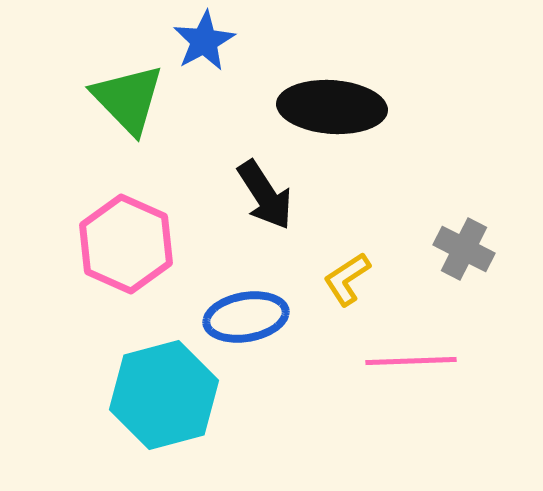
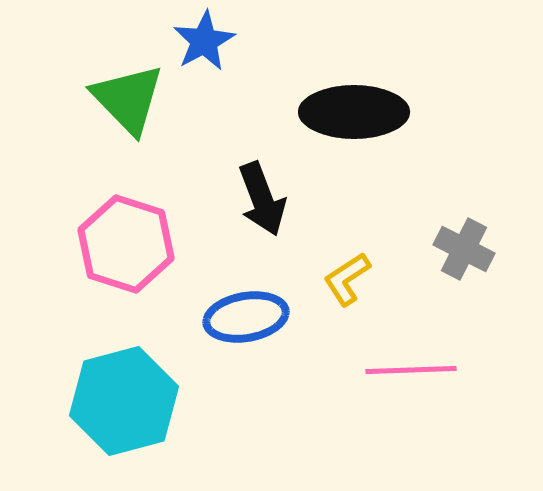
black ellipse: moved 22 px right, 5 px down; rotated 4 degrees counterclockwise
black arrow: moved 3 px left, 4 px down; rotated 12 degrees clockwise
pink hexagon: rotated 6 degrees counterclockwise
pink line: moved 9 px down
cyan hexagon: moved 40 px left, 6 px down
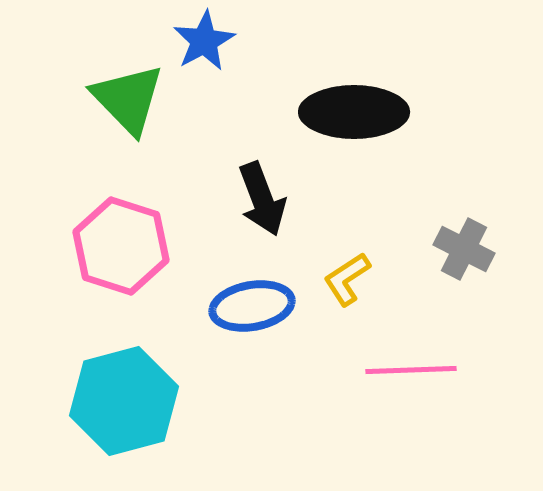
pink hexagon: moved 5 px left, 2 px down
blue ellipse: moved 6 px right, 11 px up
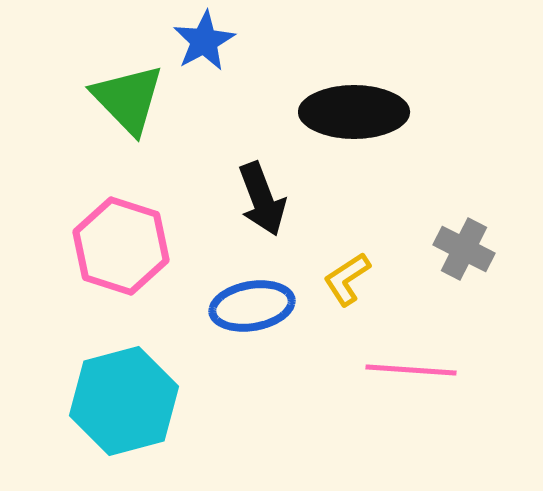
pink line: rotated 6 degrees clockwise
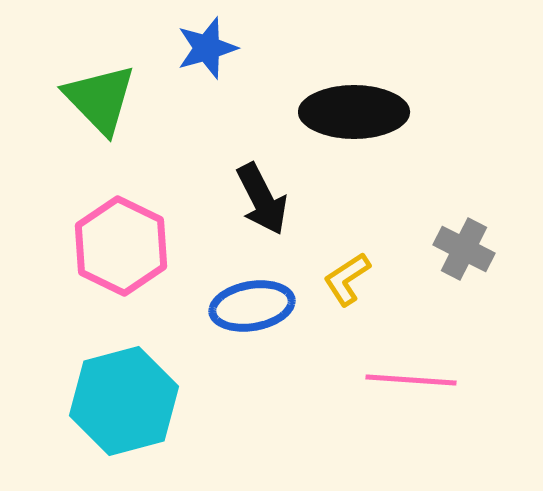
blue star: moved 3 px right, 7 px down; rotated 12 degrees clockwise
green triangle: moved 28 px left
black arrow: rotated 6 degrees counterclockwise
pink hexagon: rotated 8 degrees clockwise
pink line: moved 10 px down
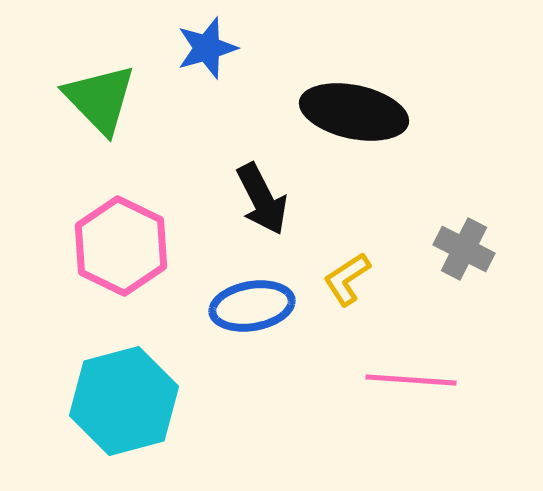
black ellipse: rotated 12 degrees clockwise
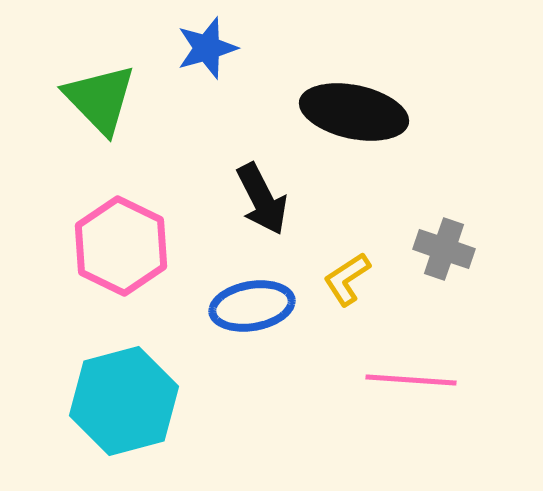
gray cross: moved 20 px left; rotated 8 degrees counterclockwise
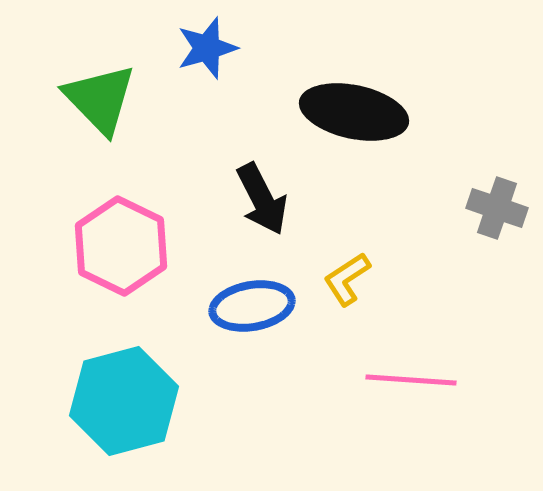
gray cross: moved 53 px right, 41 px up
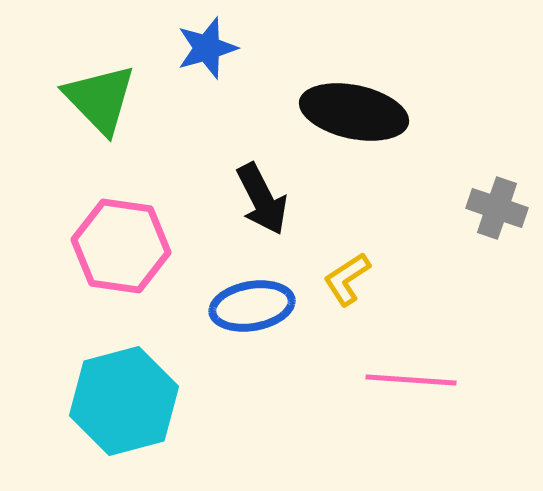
pink hexagon: rotated 18 degrees counterclockwise
